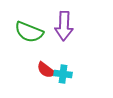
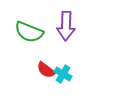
purple arrow: moved 2 px right
cyan cross: rotated 24 degrees clockwise
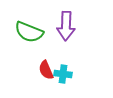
red semicircle: rotated 30 degrees clockwise
cyan cross: rotated 24 degrees counterclockwise
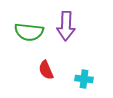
green semicircle: rotated 16 degrees counterclockwise
cyan cross: moved 21 px right, 5 px down
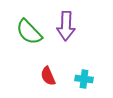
green semicircle: rotated 40 degrees clockwise
red semicircle: moved 2 px right, 6 px down
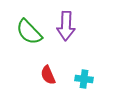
red semicircle: moved 1 px up
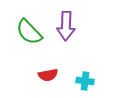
red semicircle: rotated 78 degrees counterclockwise
cyan cross: moved 1 px right, 2 px down
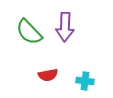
purple arrow: moved 1 px left, 1 px down
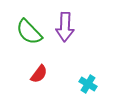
red semicircle: moved 9 px left, 1 px up; rotated 42 degrees counterclockwise
cyan cross: moved 3 px right, 3 px down; rotated 24 degrees clockwise
